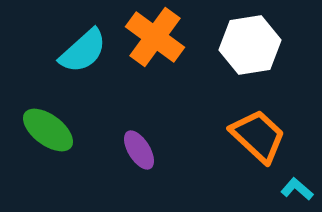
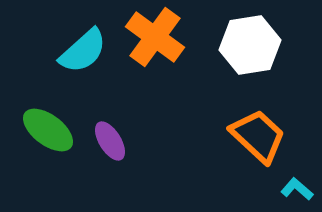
purple ellipse: moved 29 px left, 9 px up
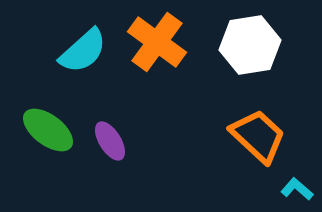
orange cross: moved 2 px right, 5 px down
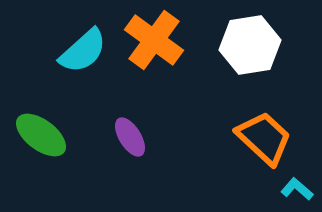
orange cross: moved 3 px left, 2 px up
green ellipse: moved 7 px left, 5 px down
orange trapezoid: moved 6 px right, 2 px down
purple ellipse: moved 20 px right, 4 px up
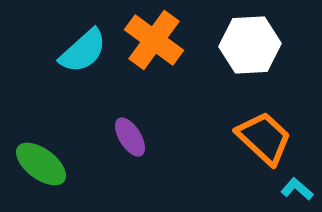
white hexagon: rotated 6 degrees clockwise
green ellipse: moved 29 px down
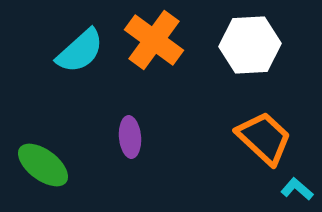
cyan semicircle: moved 3 px left
purple ellipse: rotated 27 degrees clockwise
green ellipse: moved 2 px right, 1 px down
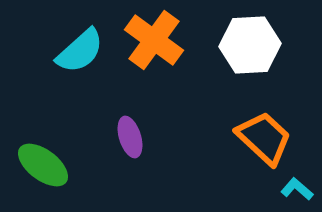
purple ellipse: rotated 12 degrees counterclockwise
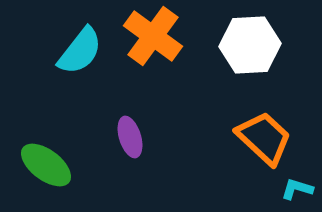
orange cross: moved 1 px left, 4 px up
cyan semicircle: rotated 10 degrees counterclockwise
green ellipse: moved 3 px right
cyan L-shape: rotated 24 degrees counterclockwise
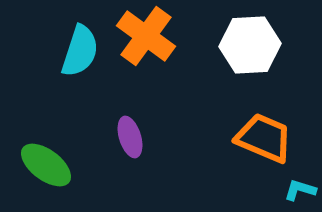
orange cross: moved 7 px left
cyan semicircle: rotated 20 degrees counterclockwise
orange trapezoid: rotated 20 degrees counterclockwise
cyan L-shape: moved 3 px right, 1 px down
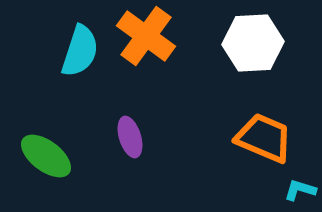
white hexagon: moved 3 px right, 2 px up
green ellipse: moved 9 px up
